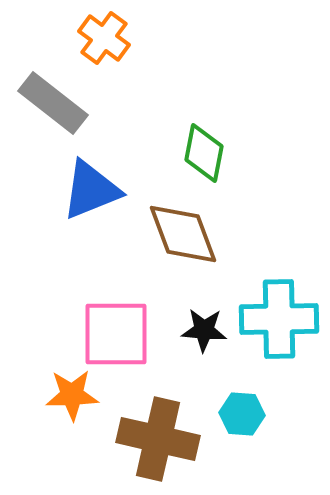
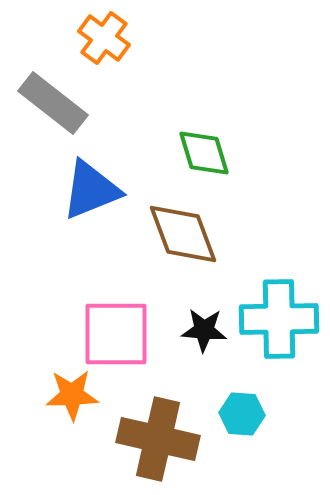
green diamond: rotated 28 degrees counterclockwise
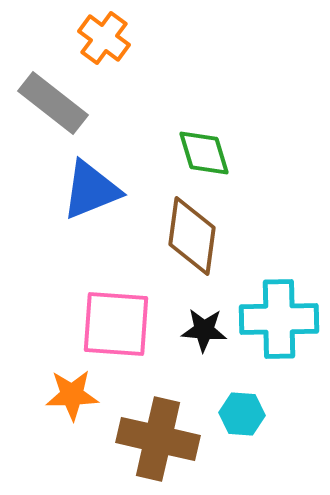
brown diamond: moved 9 px right, 2 px down; rotated 28 degrees clockwise
pink square: moved 10 px up; rotated 4 degrees clockwise
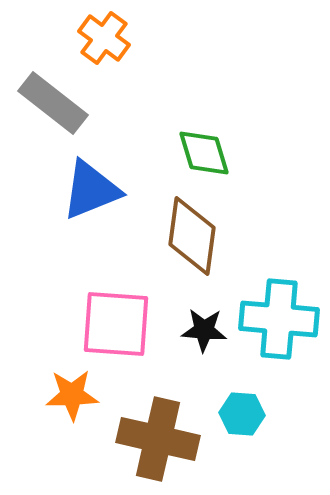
cyan cross: rotated 6 degrees clockwise
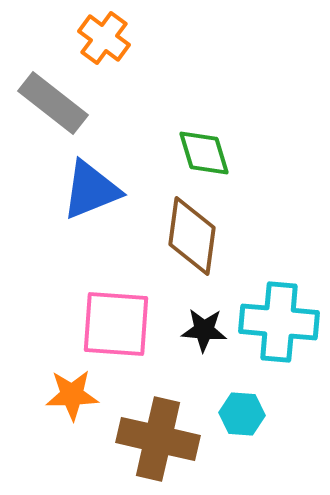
cyan cross: moved 3 px down
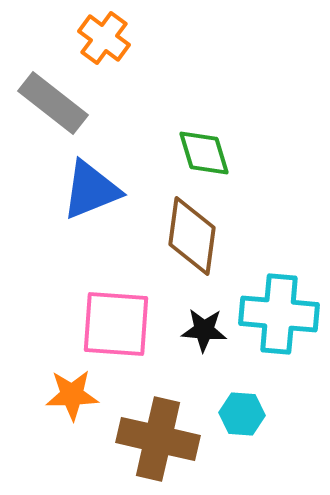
cyan cross: moved 8 px up
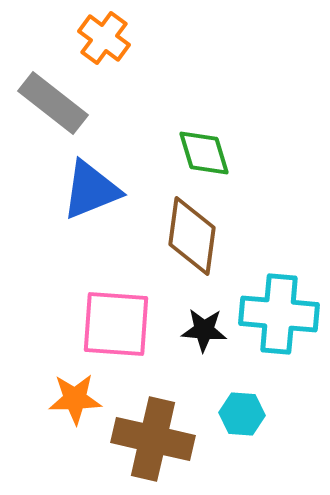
orange star: moved 3 px right, 4 px down
brown cross: moved 5 px left
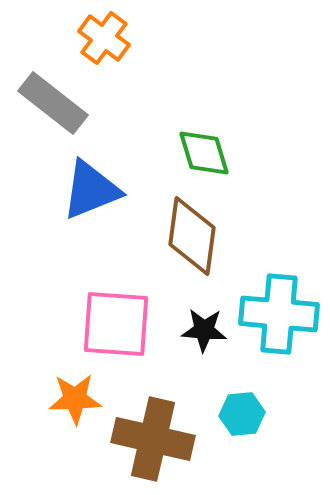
cyan hexagon: rotated 9 degrees counterclockwise
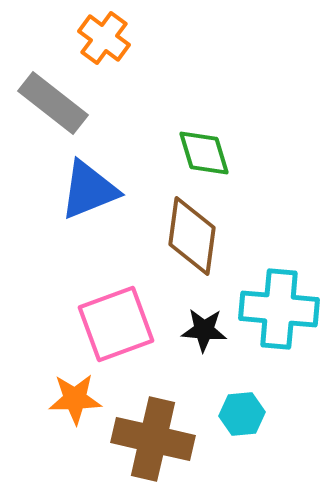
blue triangle: moved 2 px left
cyan cross: moved 5 px up
pink square: rotated 24 degrees counterclockwise
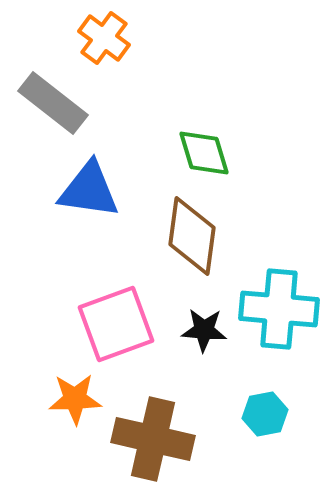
blue triangle: rotated 30 degrees clockwise
cyan hexagon: moved 23 px right; rotated 6 degrees counterclockwise
